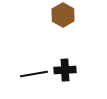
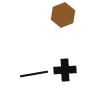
brown hexagon: rotated 10 degrees clockwise
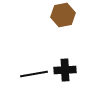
brown hexagon: rotated 10 degrees clockwise
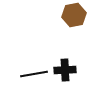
brown hexagon: moved 11 px right
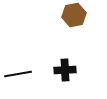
black line: moved 16 px left
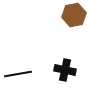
black cross: rotated 15 degrees clockwise
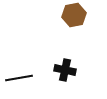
black line: moved 1 px right, 4 px down
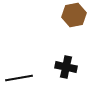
black cross: moved 1 px right, 3 px up
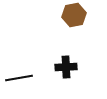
black cross: rotated 15 degrees counterclockwise
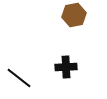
black line: rotated 48 degrees clockwise
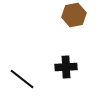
black line: moved 3 px right, 1 px down
